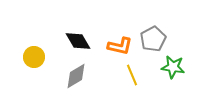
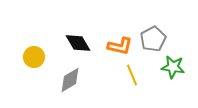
black diamond: moved 2 px down
gray diamond: moved 6 px left, 4 px down
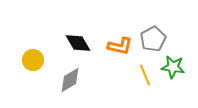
yellow circle: moved 1 px left, 3 px down
yellow line: moved 13 px right
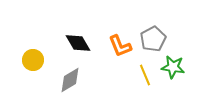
orange L-shape: rotated 55 degrees clockwise
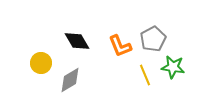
black diamond: moved 1 px left, 2 px up
yellow circle: moved 8 px right, 3 px down
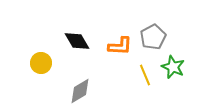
gray pentagon: moved 2 px up
orange L-shape: rotated 65 degrees counterclockwise
green star: rotated 15 degrees clockwise
gray diamond: moved 10 px right, 11 px down
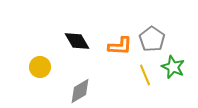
gray pentagon: moved 1 px left, 2 px down; rotated 10 degrees counterclockwise
yellow circle: moved 1 px left, 4 px down
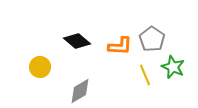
black diamond: rotated 20 degrees counterclockwise
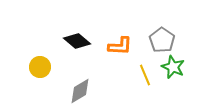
gray pentagon: moved 10 px right, 1 px down
